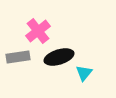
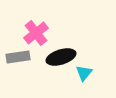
pink cross: moved 2 px left, 2 px down
black ellipse: moved 2 px right
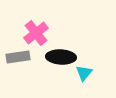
black ellipse: rotated 20 degrees clockwise
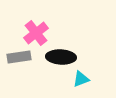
gray rectangle: moved 1 px right
cyan triangle: moved 3 px left, 6 px down; rotated 30 degrees clockwise
